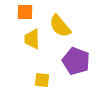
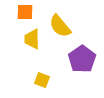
purple pentagon: moved 6 px right, 2 px up; rotated 16 degrees clockwise
yellow square: rotated 14 degrees clockwise
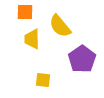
yellow square: moved 1 px right; rotated 14 degrees counterclockwise
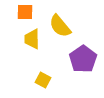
purple pentagon: moved 1 px right
yellow square: rotated 21 degrees clockwise
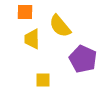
purple pentagon: rotated 12 degrees counterclockwise
yellow square: rotated 28 degrees counterclockwise
